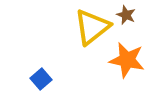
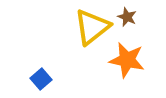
brown star: moved 1 px right, 2 px down
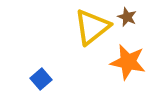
orange star: moved 1 px right, 2 px down
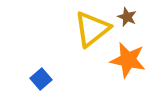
yellow triangle: moved 2 px down
orange star: moved 2 px up
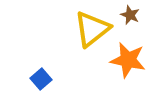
brown star: moved 3 px right, 2 px up
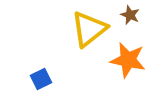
yellow triangle: moved 3 px left
blue square: rotated 15 degrees clockwise
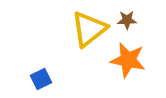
brown star: moved 3 px left, 5 px down; rotated 24 degrees counterclockwise
